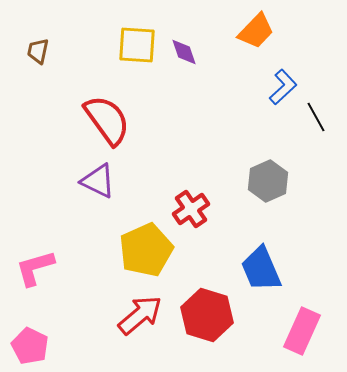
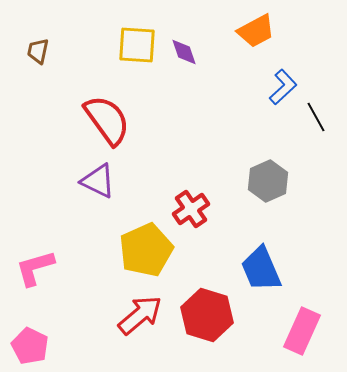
orange trapezoid: rotated 18 degrees clockwise
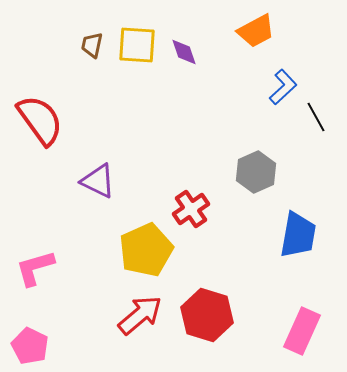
brown trapezoid: moved 54 px right, 6 px up
red semicircle: moved 67 px left
gray hexagon: moved 12 px left, 9 px up
blue trapezoid: moved 37 px right, 34 px up; rotated 147 degrees counterclockwise
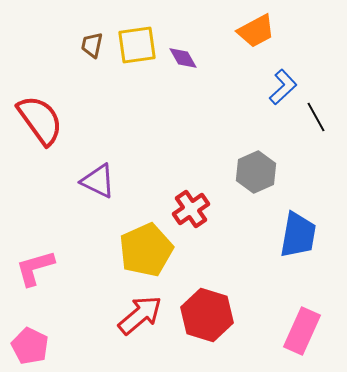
yellow square: rotated 12 degrees counterclockwise
purple diamond: moved 1 px left, 6 px down; rotated 12 degrees counterclockwise
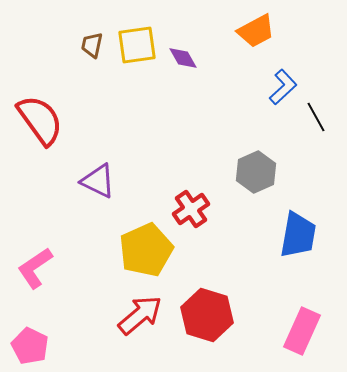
pink L-shape: rotated 18 degrees counterclockwise
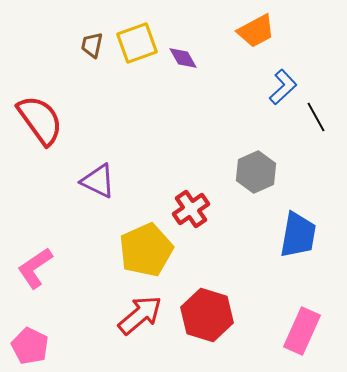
yellow square: moved 2 px up; rotated 12 degrees counterclockwise
